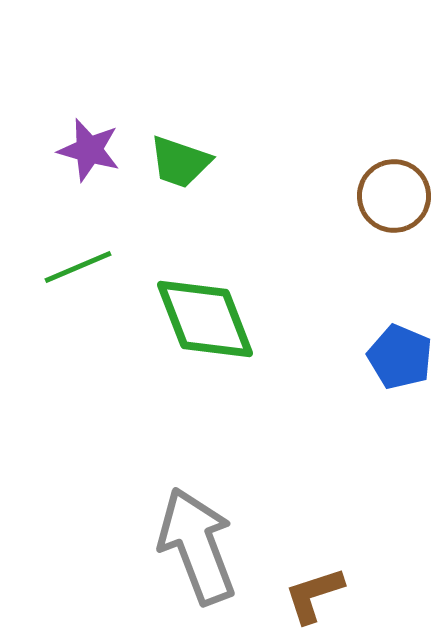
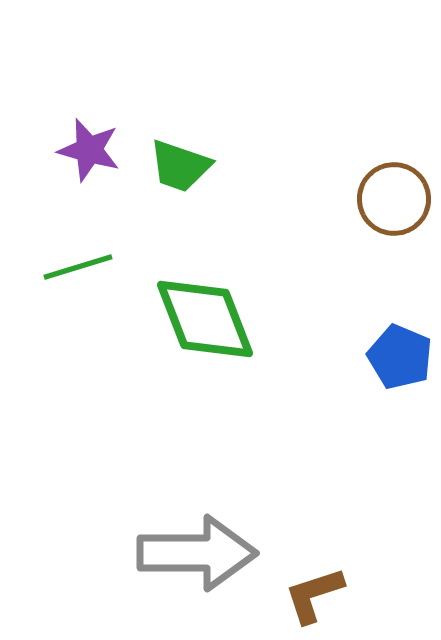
green trapezoid: moved 4 px down
brown circle: moved 3 px down
green line: rotated 6 degrees clockwise
gray arrow: moved 7 px down; rotated 111 degrees clockwise
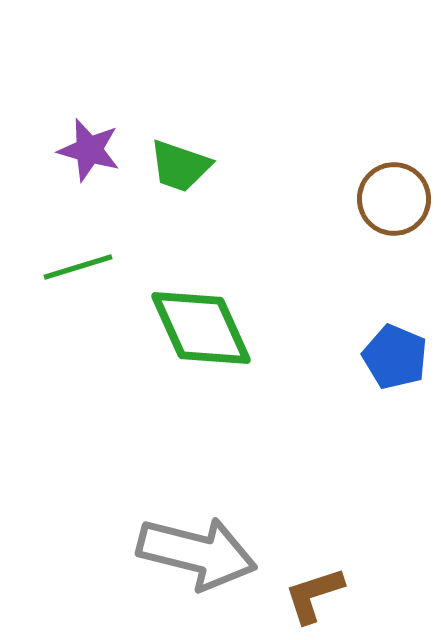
green diamond: moved 4 px left, 9 px down; rotated 3 degrees counterclockwise
blue pentagon: moved 5 px left
gray arrow: rotated 14 degrees clockwise
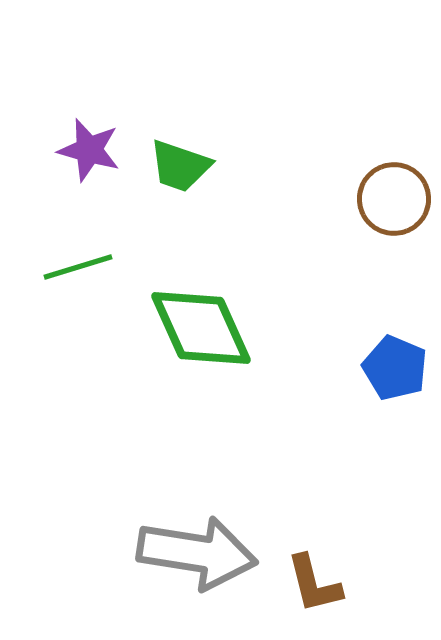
blue pentagon: moved 11 px down
gray arrow: rotated 5 degrees counterclockwise
brown L-shape: moved 11 px up; rotated 86 degrees counterclockwise
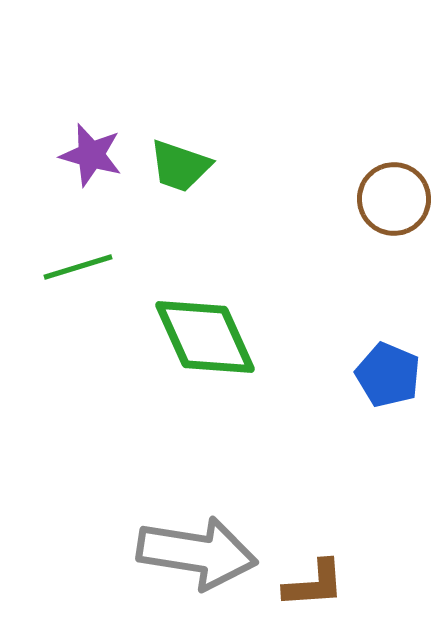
purple star: moved 2 px right, 5 px down
green diamond: moved 4 px right, 9 px down
blue pentagon: moved 7 px left, 7 px down
brown L-shape: rotated 80 degrees counterclockwise
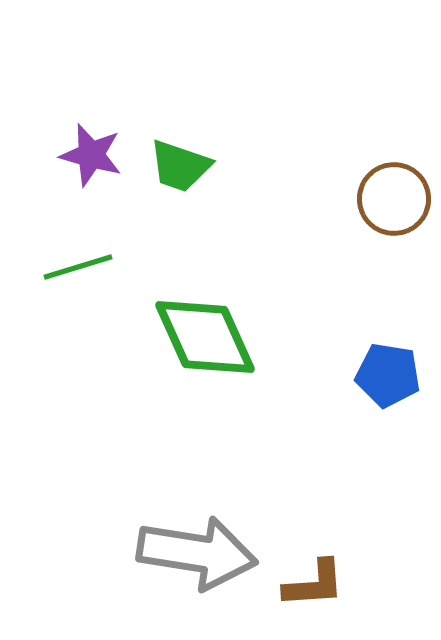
blue pentagon: rotated 14 degrees counterclockwise
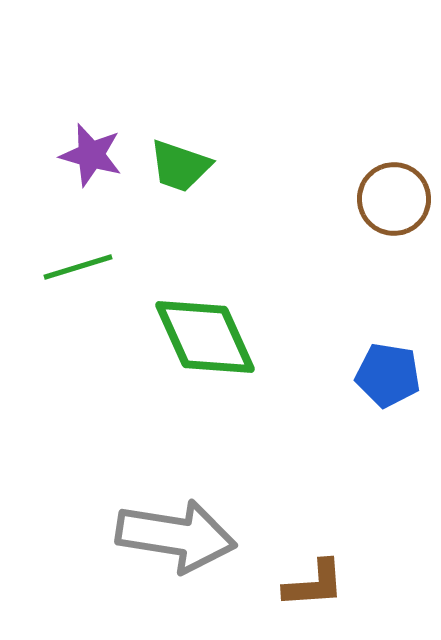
gray arrow: moved 21 px left, 17 px up
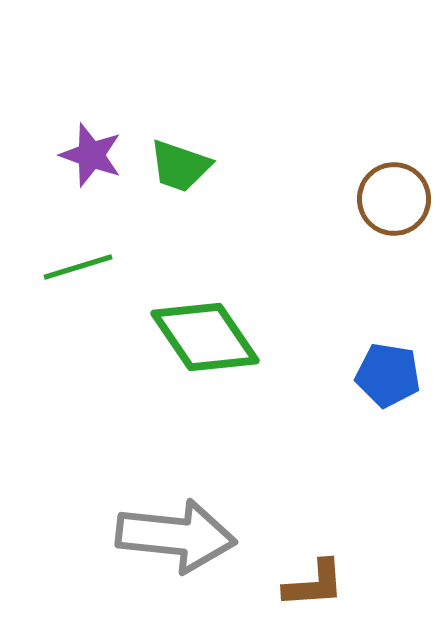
purple star: rotated 4 degrees clockwise
green diamond: rotated 10 degrees counterclockwise
gray arrow: rotated 3 degrees counterclockwise
